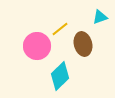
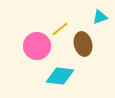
cyan diamond: rotated 52 degrees clockwise
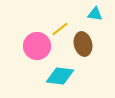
cyan triangle: moved 5 px left, 3 px up; rotated 28 degrees clockwise
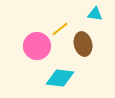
cyan diamond: moved 2 px down
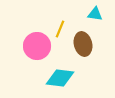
yellow line: rotated 30 degrees counterclockwise
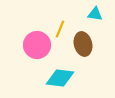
pink circle: moved 1 px up
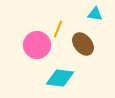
yellow line: moved 2 px left
brown ellipse: rotated 25 degrees counterclockwise
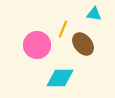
cyan triangle: moved 1 px left
yellow line: moved 5 px right
cyan diamond: rotated 8 degrees counterclockwise
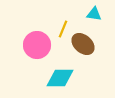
brown ellipse: rotated 10 degrees counterclockwise
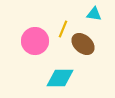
pink circle: moved 2 px left, 4 px up
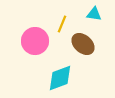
yellow line: moved 1 px left, 5 px up
cyan diamond: rotated 20 degrees counterclockwise
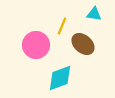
yellow line: moved 2 px down
pink circle: moved 1 px right, 4 px down
